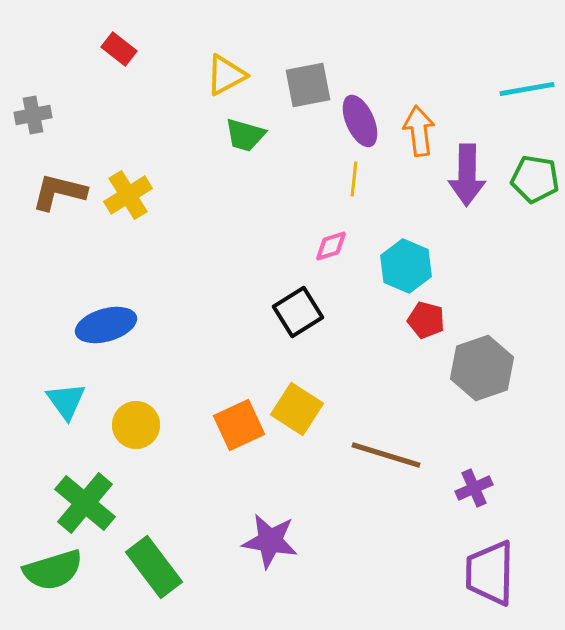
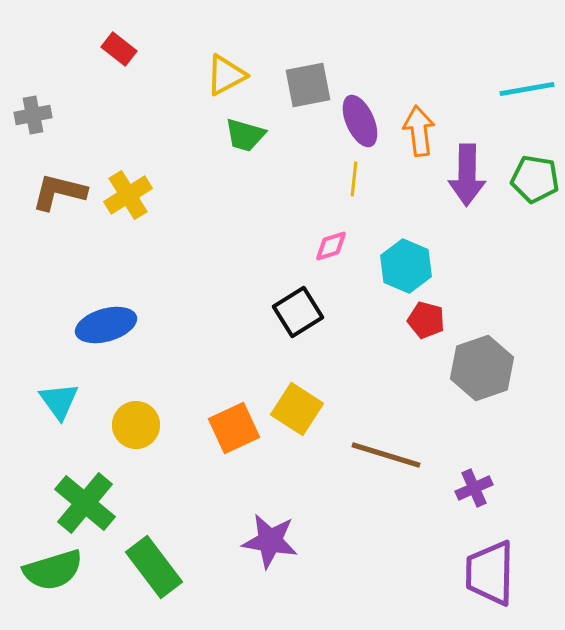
cyan triangle: moved 7 px left
orange square: moved 5 px left, 3 px down
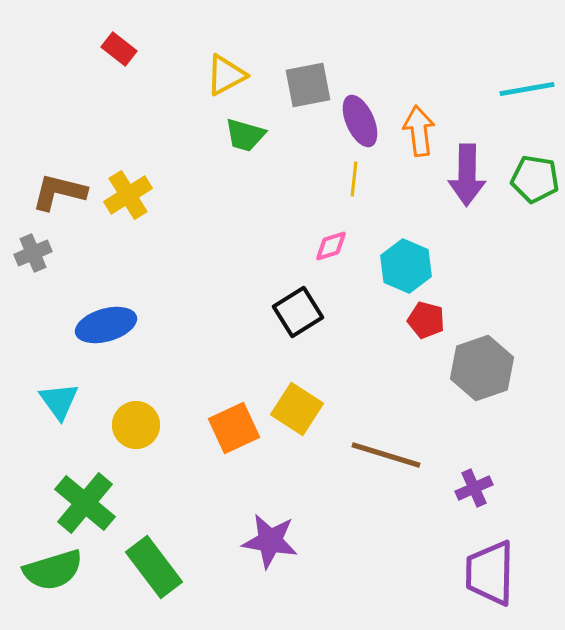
gray cross: moved 138 px down; rotated 12 degrees counterclockwise
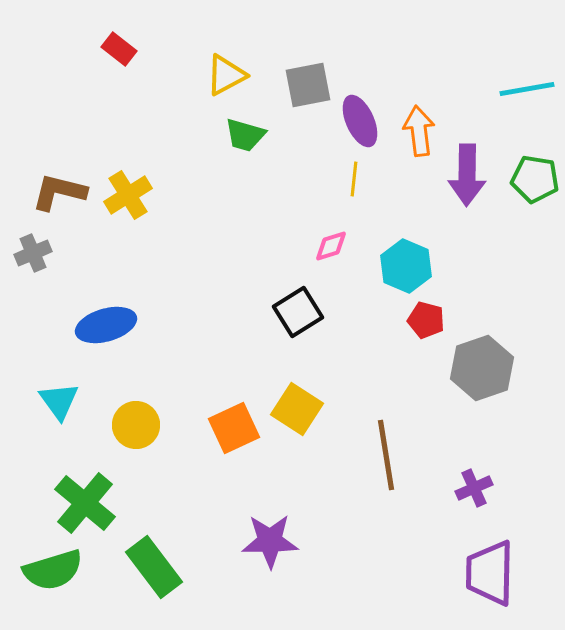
brown line: rotated 64 degrees clockwise
purple star: rotated 10 degrees counterclockwise
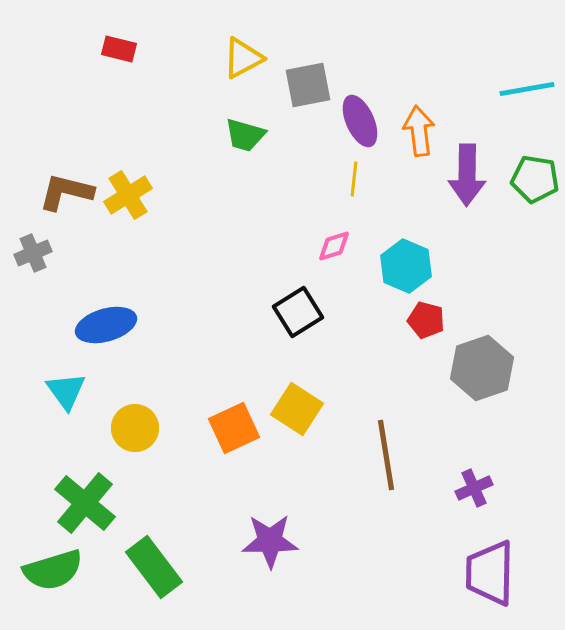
red rectangle: rotated 24 degrees counterclockwise
yellow triangle: moved 17 px right, 17 px up
brown L-shape: moved 7 px right
pink diamond: moved 3 px right
cyan triangle: moved 7 px right, 10 px up
yellow circle: moved 1 px left, 3 px down
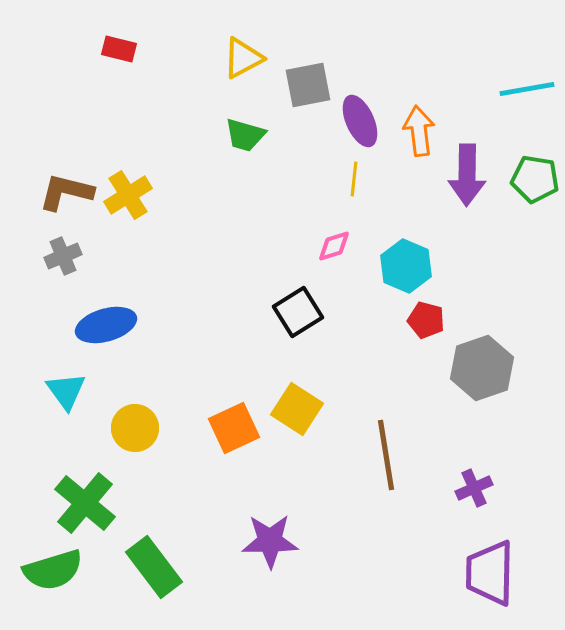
gray cross: moved 30 px right, 3 px down
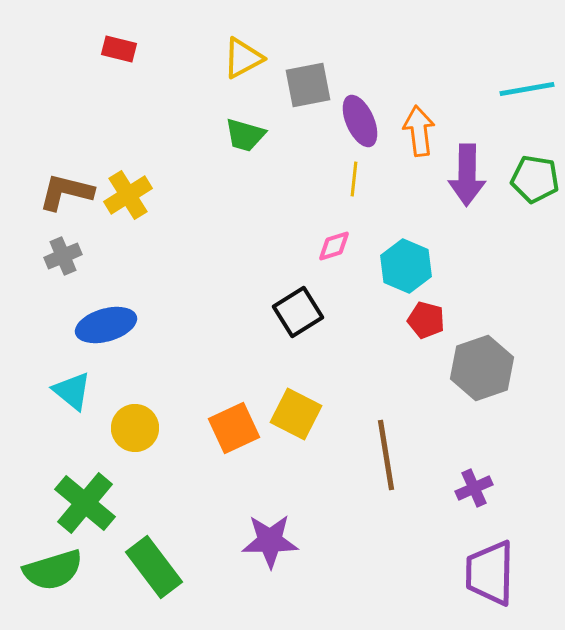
cyan triangle: moved 6 px right; rotated 15 degrees counterclockwise
yellow square: moved 1 px left, 5 px down; rotated 6 degrees counterclockwise
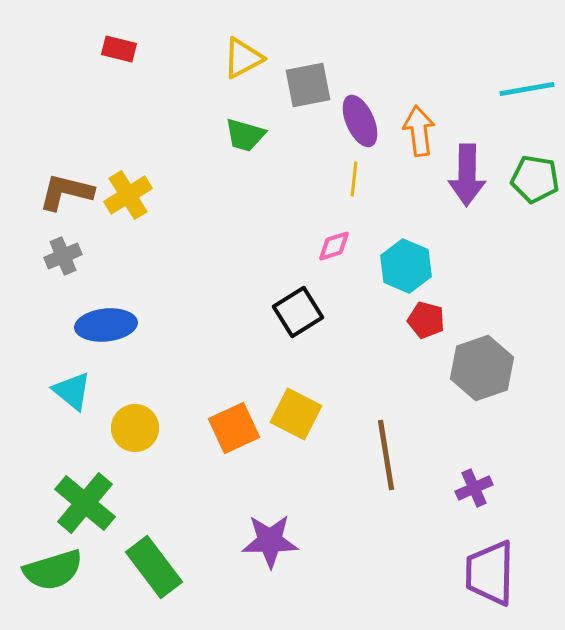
blue ellipse: rotated 10 degrees clockwise
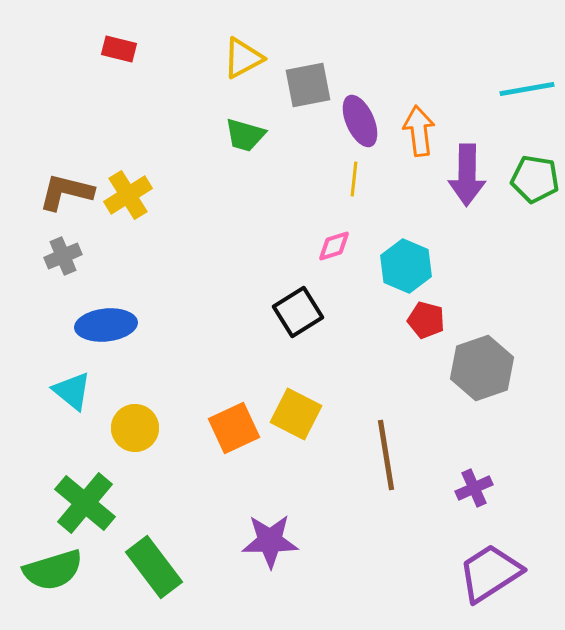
purple trapezoid: rotated 56 degrees clockwise
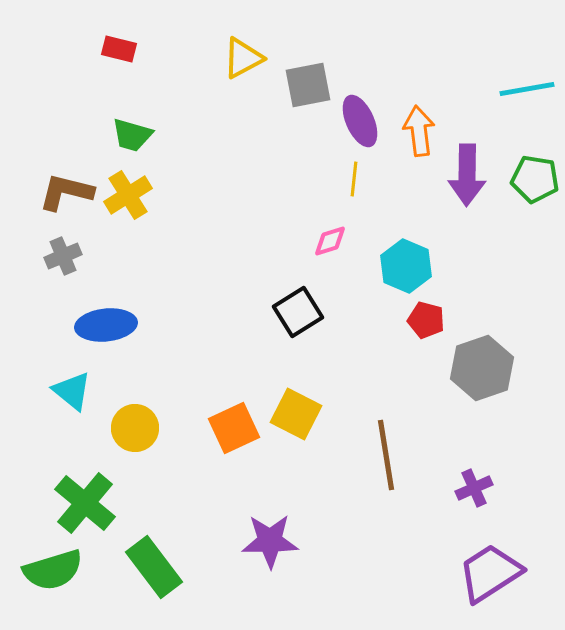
green trapezoid: moved 113 px left
pink diamond: moved 4 px left, 5 px up
